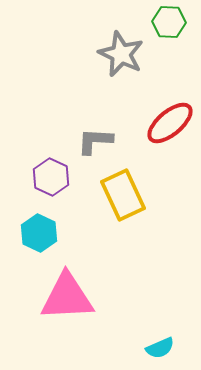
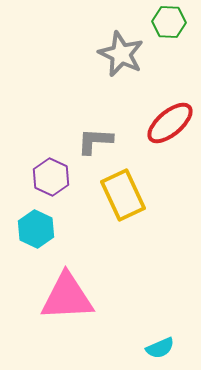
cyan hexagon: moved 3 px left, 4 px up
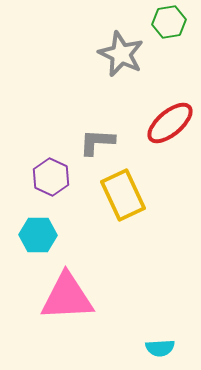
green hexagon: rotated 12 degrees counterclockwise
gray L-shape: moved 2 px right, 1 px down
cyan hexagon: moved 2 px right, 6 px down; rotated 24 degrees counterclockwise
cyan semicircle: rotated 20 degrees clockwise
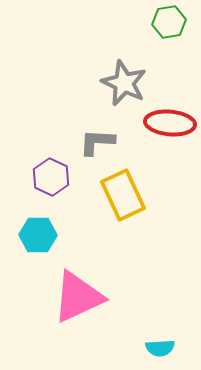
gray star: moved 3 px right, 29 px down
red ellipse: rotated 45 degrees clockwise
pink triangle: moved 11 px right; rotated 22 degrees counterclockwise
